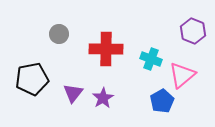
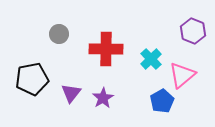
cyan cross: rotated 25 degrees clockwise
purple triangle: moved 2 px left
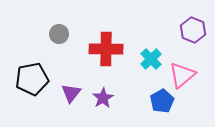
purple hexagon: moved 1 px up
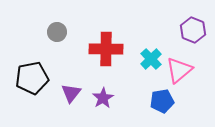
gray circle: moved 2 px left, 2 px up
pink triangle: moved 3 px left, 5 px up
black pentagon: moved 1 px up
blue pentagon: rotated 20 degrees clockwise
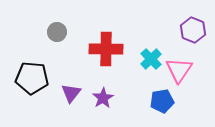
pink triangle: rotated 16 degrees counterclockwise
black pentagon: rotated 16 degrees clockwise
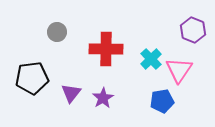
black pentagon: rotated 12 degrees counterclockwise
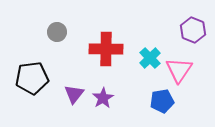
cyan cross: moved 1 px left, 1 px up
purple triangle: moved 3 px right, 1 px down
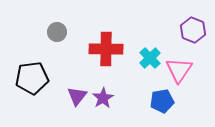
purple triangle: moved 3 px right, 2 px down
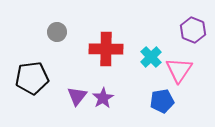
cyan cross: moved 1 px right, 1 px up
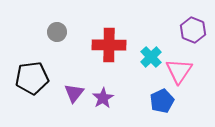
red cross: moved 3 px right, 4 px up
pink triangle: moved 1 px down
purple triangle: moved 3 px left, 3 px up
blue pentagon: rotated 15 degrees counterclockwise
